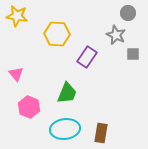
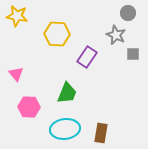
pink hexagon: rotated 20 degrees counterclockwise
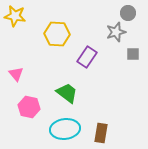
yellow star: moved 2 px left
gray star: moved 3 px up; rotated 30 degrees clockwise
green trapezoid: rotated 75 degrees counterclockwise
pink hexagon: rotated 10 degrees clockwise
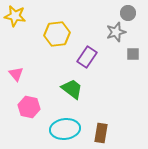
yellow hexagon: rotated 10 degrees counterclockwise
green trapezoid: moved 5 px right, 4 px up
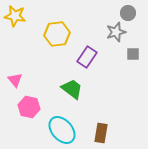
pink triangle: moved 1 px left, 6 px down
cyan ellipse: moved 3 px left, 1 px down; rotated 56 degrees clockwise
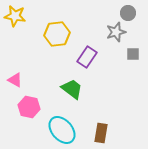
pink triangle: rotated 21 degrees counterclockwise
